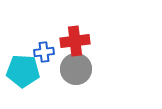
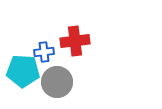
gray circle: moved 19 px left, 13 px down
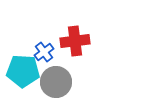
blue cross: rotated 30 degrees counterclockwise
gray circle: moved 1 px left
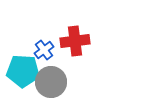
blue cross: moved 2 px up
gray circle: moved 5 px left
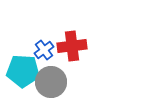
red cross: moved 3 px left, 5 px down
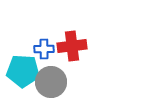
blue cross: moved 1 px up; rotated 36 degrees clockwise
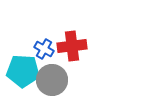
blue cross: rotated 30 degrees clockwise
gray circle: moved 1 px right, 2 px up
